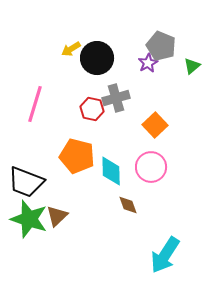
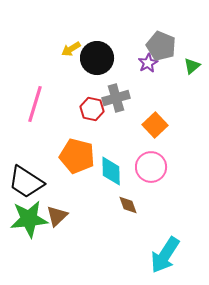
black trapezoid: rotated 12 degrees clockwise
green star: rotated 24 degrees counterclockwise
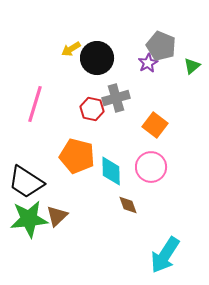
orange square: rotated 10 degrees counterclockwise
